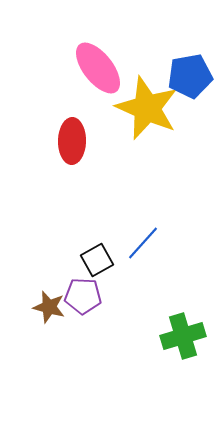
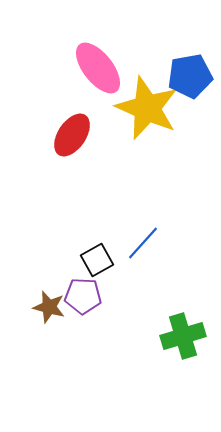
red ellipse: moved 6 px up; rotated 33 degrees clockwise
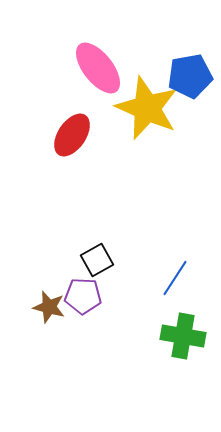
blue line: moved 32 px right, 35 px down; rotated 9 degrees counterclockwise
green cross: rotated 27 degrees clockwise
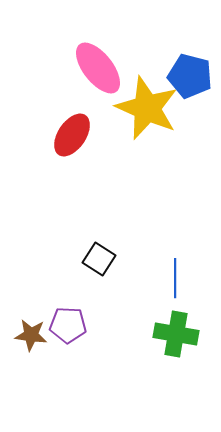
blue pentagon: rotated 24 degrees clockwise
black square: moved 2 px right, 1 px up; rotated 28 degrees counterclockwise
blue line: rotated 33 degrees counterclockwise
purple pentagon: moved 15 px left, 29 px down
brown star: moved 18 px left, 28 px down; rotated 8 degrees counterclockwise
green cross: moved 7 px left, 2 px up
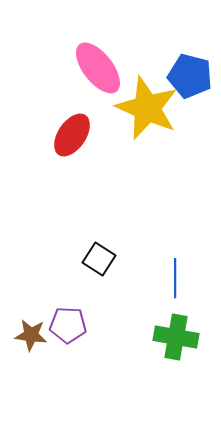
green cross: moved 3 px down
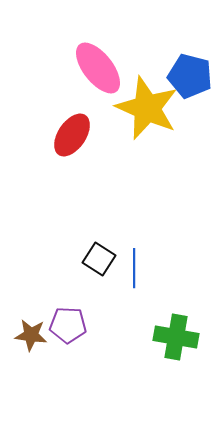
blue line: moved 41 px left, 10 px up
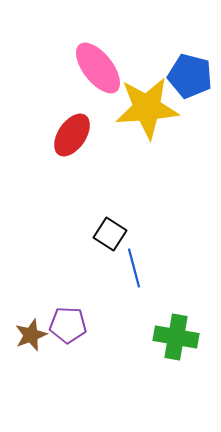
yellow star: rotated 28 degrees counterclockwise
black square: moved 11 px right, 25 px up
blue line: rotated 15 degrees counterclockwise
brown star: rotated 28 degrees counterclockwise
